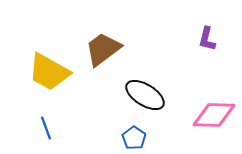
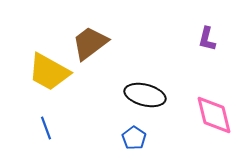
brown trapezoid: moved 13 px left, 6 px up
black ellipse: rotated 18 degrees counterclockwise
pink diamond: rotated 75 degrees clockwise
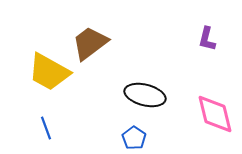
pink diamond: moved 1 px right, 1 px up
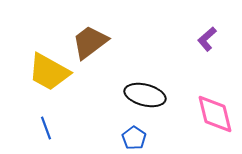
purple L-shape: rotated 35 degrees clockwise
brown trapezoid: moved 1 px up
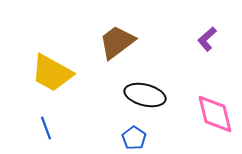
brown trapezoid: moved 27 px right
yellow trapezoid: moved 3 px right, 1 px down
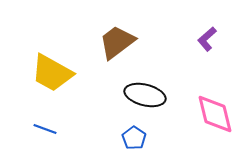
blue line: moved 1 px left, 1 px down; rotated 50 degrees counterclockwise
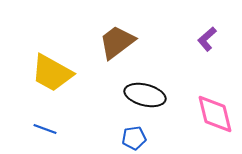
blue pentagon: rotated 30 degrees clockwise
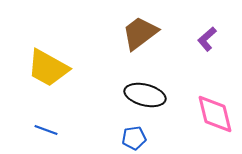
brown trapezoid: moved 23 px right, 9 px up
yellow trapezoid: moved 4 px left, 5 px up
blue line: moved 1 px right, 1 px down
